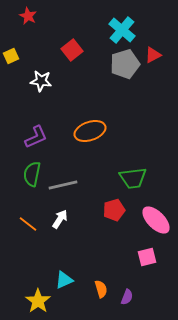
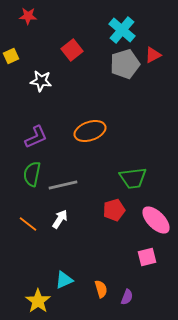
red star: rotated 24 degrees counterclockwise
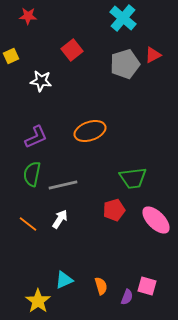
cyan cross: moved 1 px right, 12 px up
pink square: moved 29 px down; rotated 30 degrees clockwise
orange semicircle: moved 3 px up
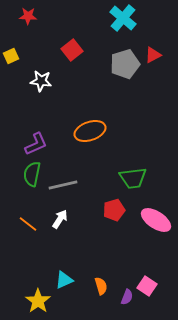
purple L-shape: moved 7 px down
pink ellipse: rotated 12 degrees counterclockwise
pink square: rotated 18 degrees clockwise
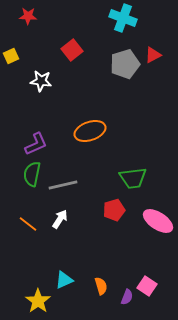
cyan cross: rotated 20 degrees counterclockwise
pink ellipse: moved 2 px right, 1 px down
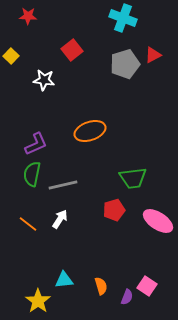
yellow square: rotated 21 degrees counterclockwise
white star: moved 3 px right, 1 px up
cyan triangle: rotated 18 degrees clockwise
